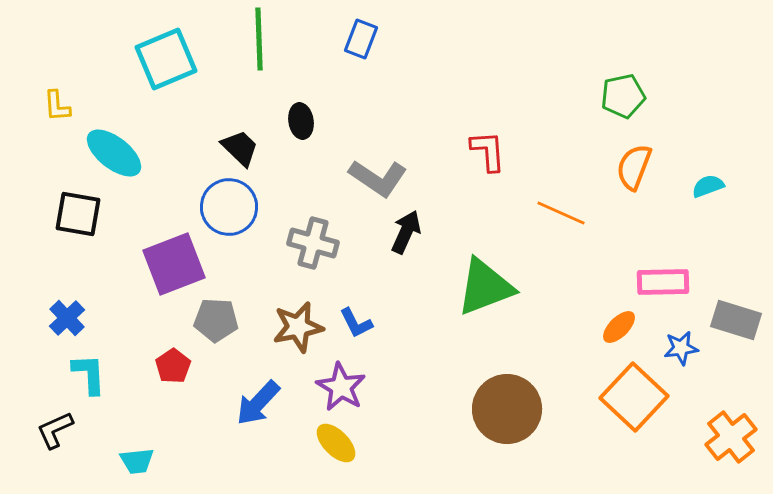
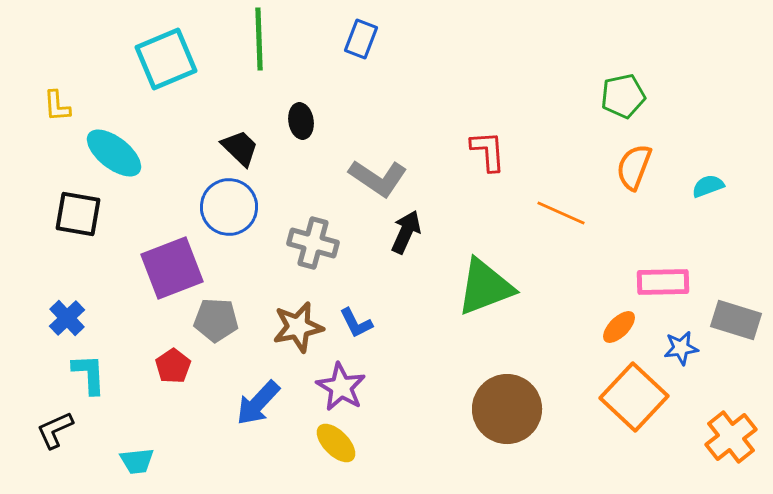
purple square: moved 2 px left, 4 px down
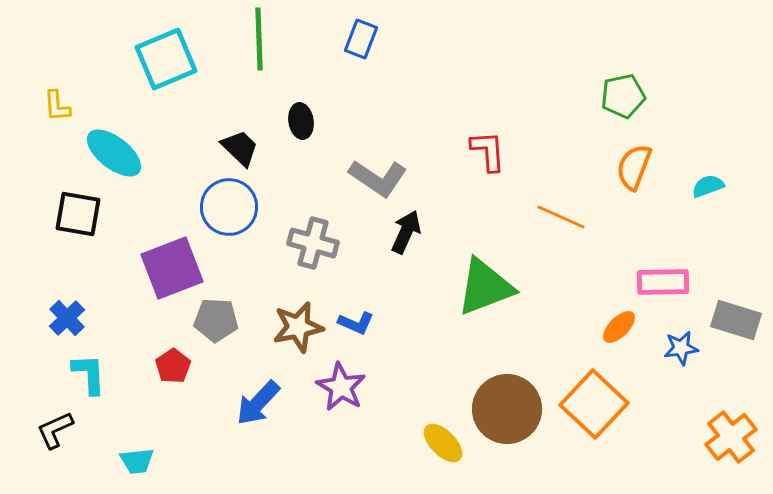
orange line: moved 4 px down
blue L-shape: rotated 39 degrees counterclockwise
orange square: moved 40 px left, 7 px down
yellow ellipse: moved 107 px right
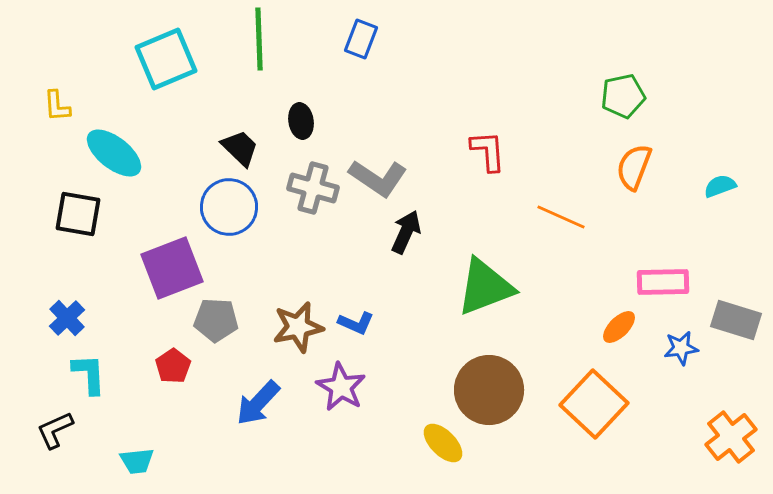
cyan semicircle: moved 12 px right
gray cross: moved 55 px up
brown circle: moved 18 px left, 19 px up
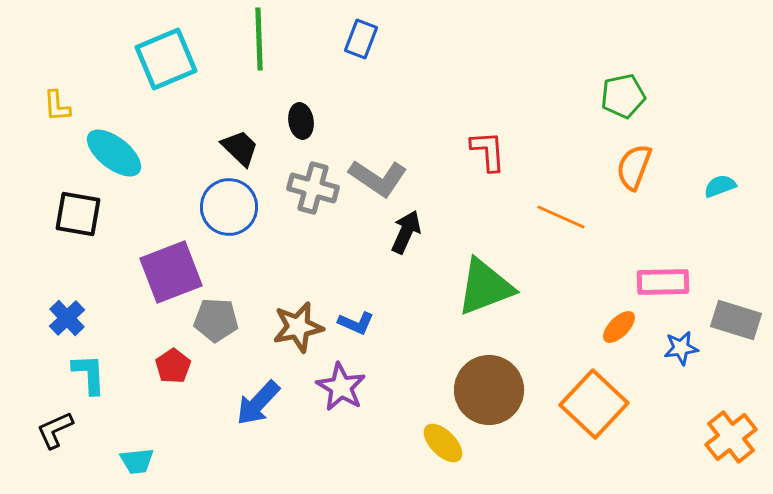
purple square: moved 1 px left, 4 px down
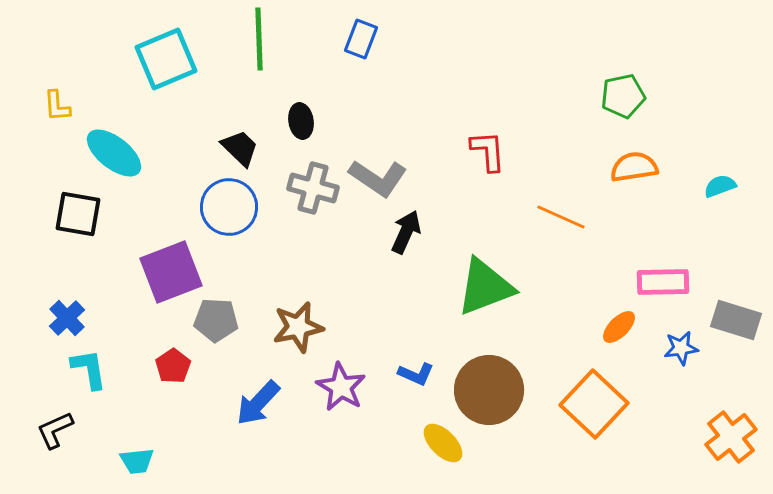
orange semicircle: rotated 60 degrees clockwise
blue L-shape: moved 60 px right, 51 px down
cyan L-shape: moved 5 px up; rotated 6 degrees counterclockwise
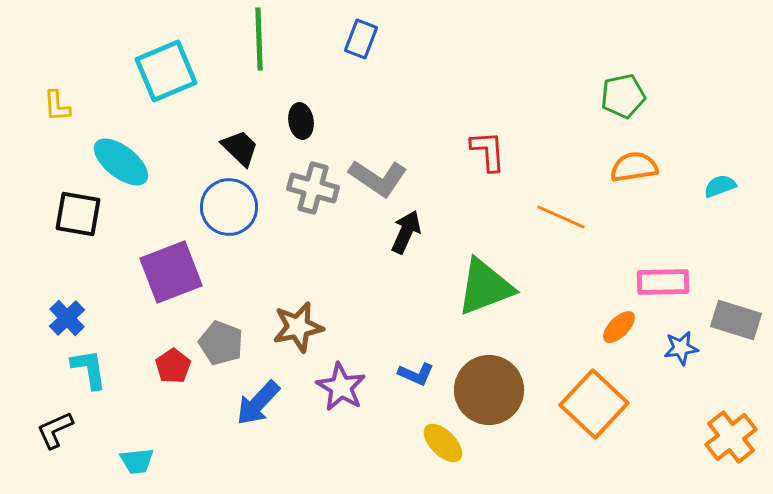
cyan square: moved 12 px down
cyan ellipse: moved 7 px right, 9 px down
gray pentagon: moved 5 px right, 23 px down; rotated 18 degrees clockwise
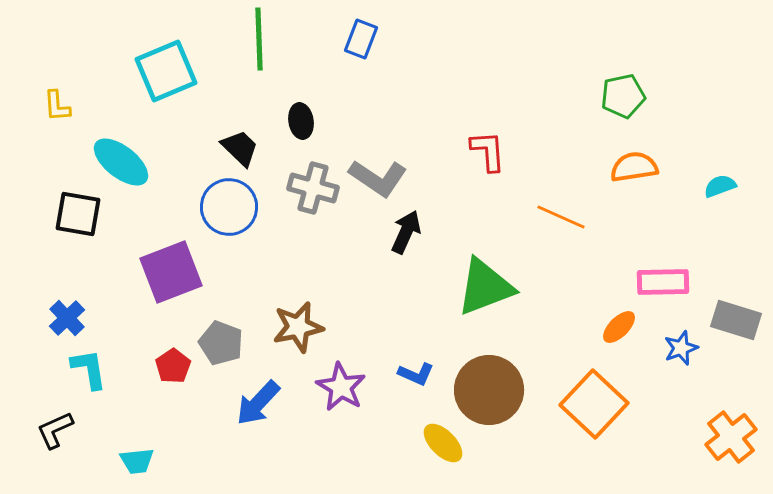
blue star: rotated 12 degrees counterclockwise
